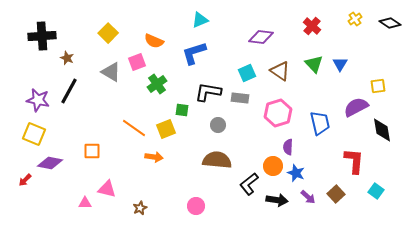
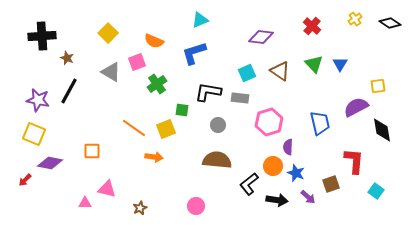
pink hexagon at (278, 113): moved 9 px left, 9 px down
brown square at (336, 194): moved 5 px left, 10 px up; rotated 24 degrees clockwise
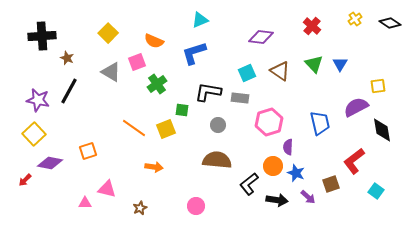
yellow square at (34, 134): rotated 25 degrees clockwise
orange square at (92, 151): moved 4 px left; rotated 18 degrees counterclockwise
orange arrow at (154, 157): moved 10 px down
red L-shape at (354, 161): rotated 132 degrees counterclockwise
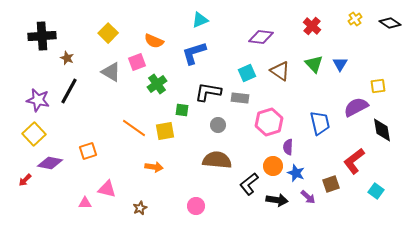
yellow square at (166, 129): moved 1 px left, 2 px down; rotated 12 degrees clockwise
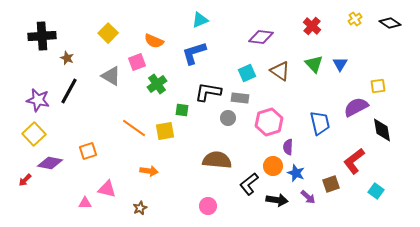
gray triangle at (111, 72): moved 4 px down
gray circle at (218, 125): moved 10 px right, 7 px up
orange arrow at (154, 167): moved 5 px left, 4 px down
pink circle at (196, 206): moved 12 px right
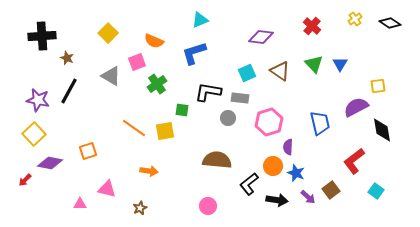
brown square at (331, 184): moved 6 px down; rotated 18 degrees counterclockwise
pink triangle at (85, 203): moved 5 px left, 1 px down
